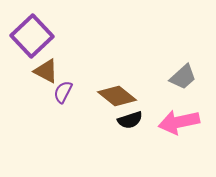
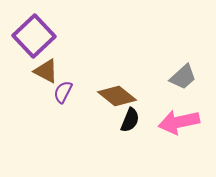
purple square: moved 2 px right
black semicircle: rotated 50 degrees counterclockwise
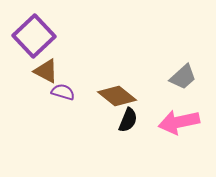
purple semicircle: rotated 80 degrees clockwise
black semicircle: moved 2 px left
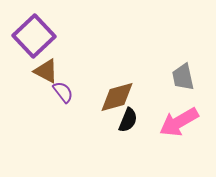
gray trapezoid: rotated 120 degrees clockwise
purple semicircle: rotated 35 degrees clockwise
brown diamond: moved 1 px down; rotated 54 degrees counterclockwise
pink arrow: rotated 18 degrees counterclockwise
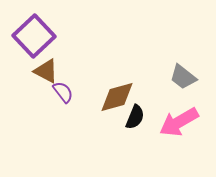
gray trapezoid: rotated 40 degrees counterclockwise
black semicircle: moved 7 px right, 3 px up
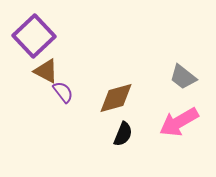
brown diamond: moved 1 px left, 1 px down
black semicircle: moved 12 px left, 17 px down
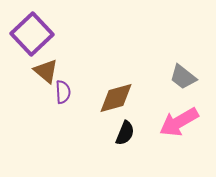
purple square: moved 2 px left, 2 px up
brown triangle: rotated 12 degrees clockwise
purple semicircle: rotated 35 degrees clockwise
black semicircle: moved 2 px right, 1 px up
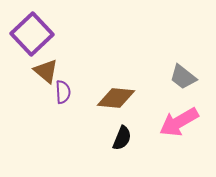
brown diamond: rotated 21 degrees clockwise
black semicircle: moved 3 px left, 5 px down
